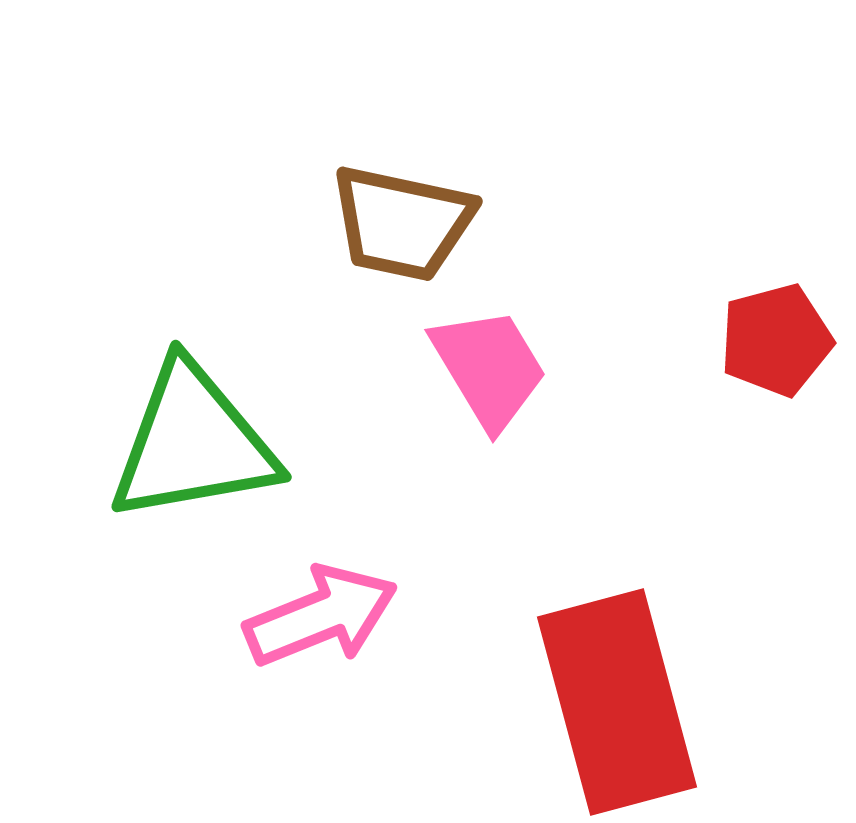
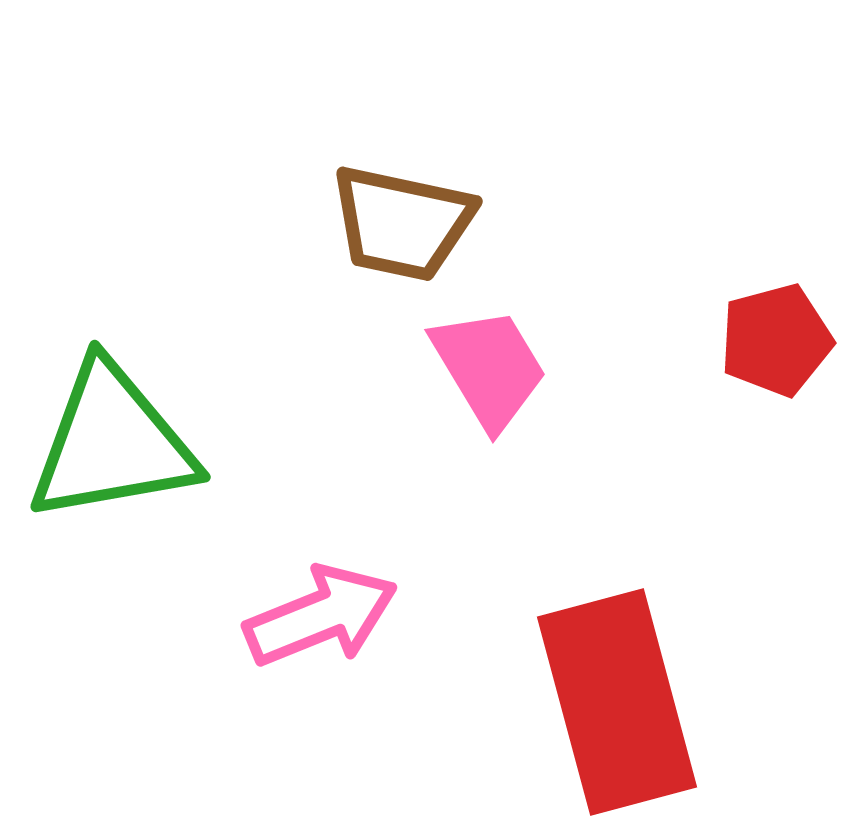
green triangle: moved 81 px left
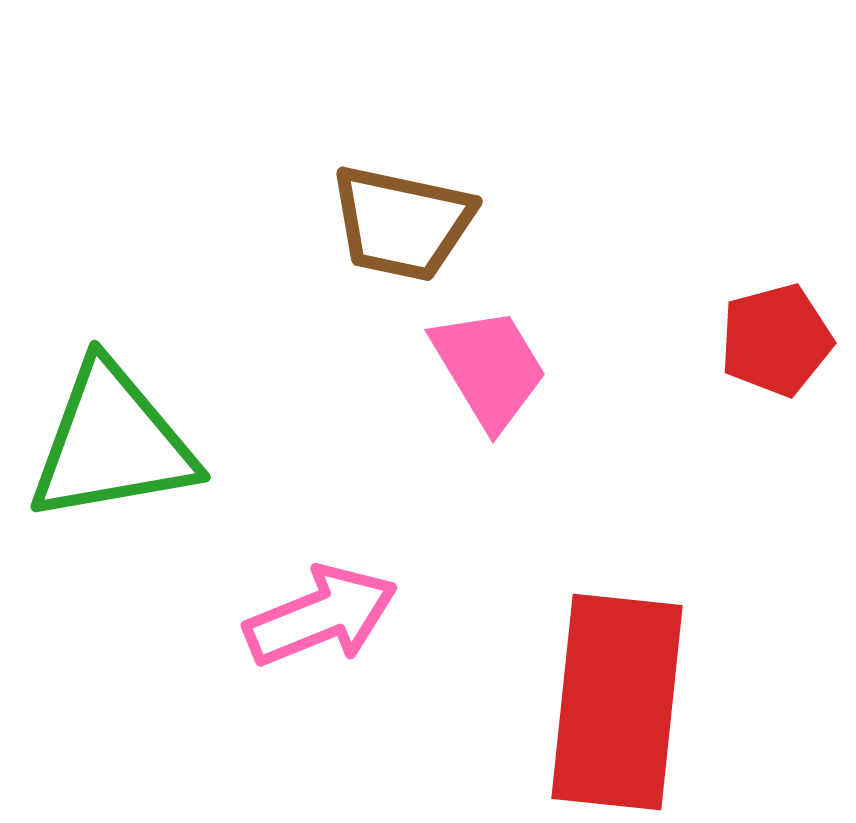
red rectangle: rotated 21 degrees clockwise
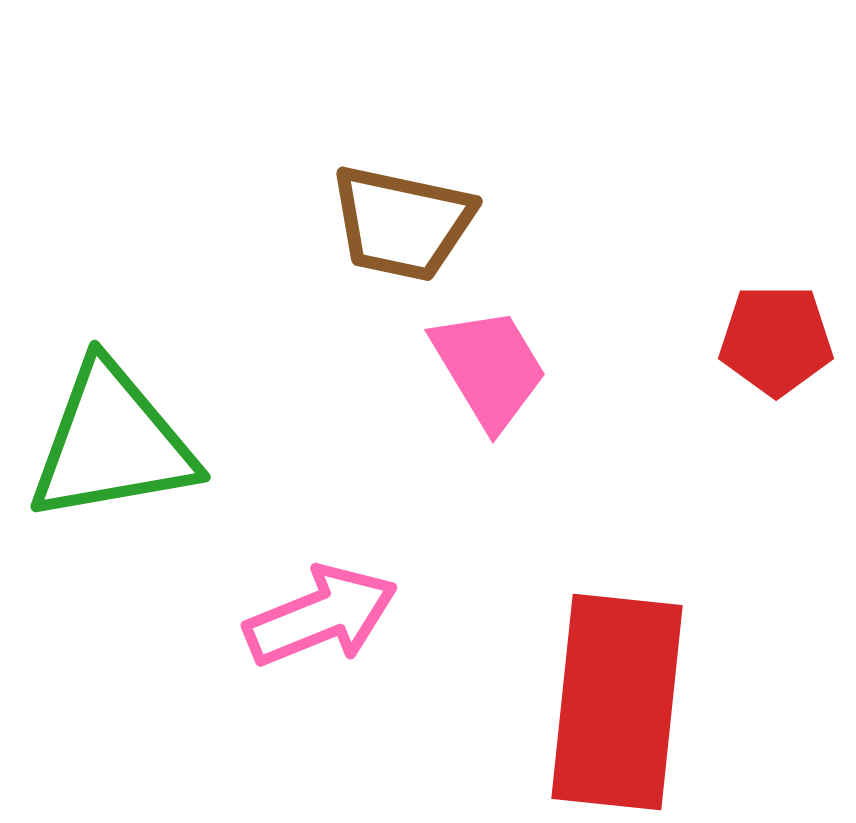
red pentagon: rotated 15 degrees clockwise
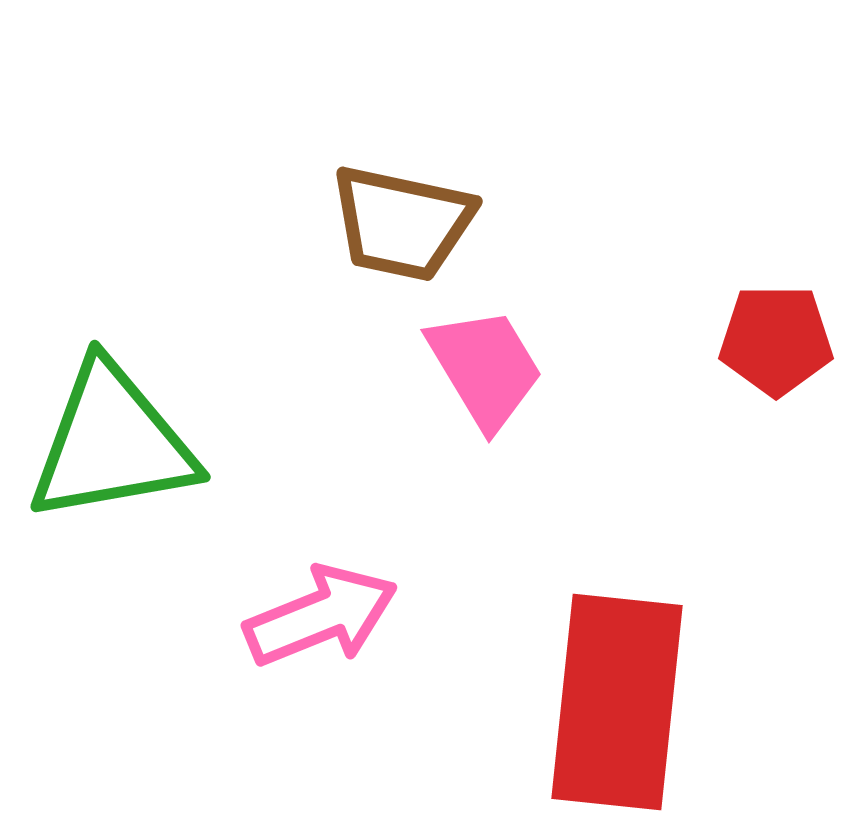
pink trapezoid: moved 4 px left
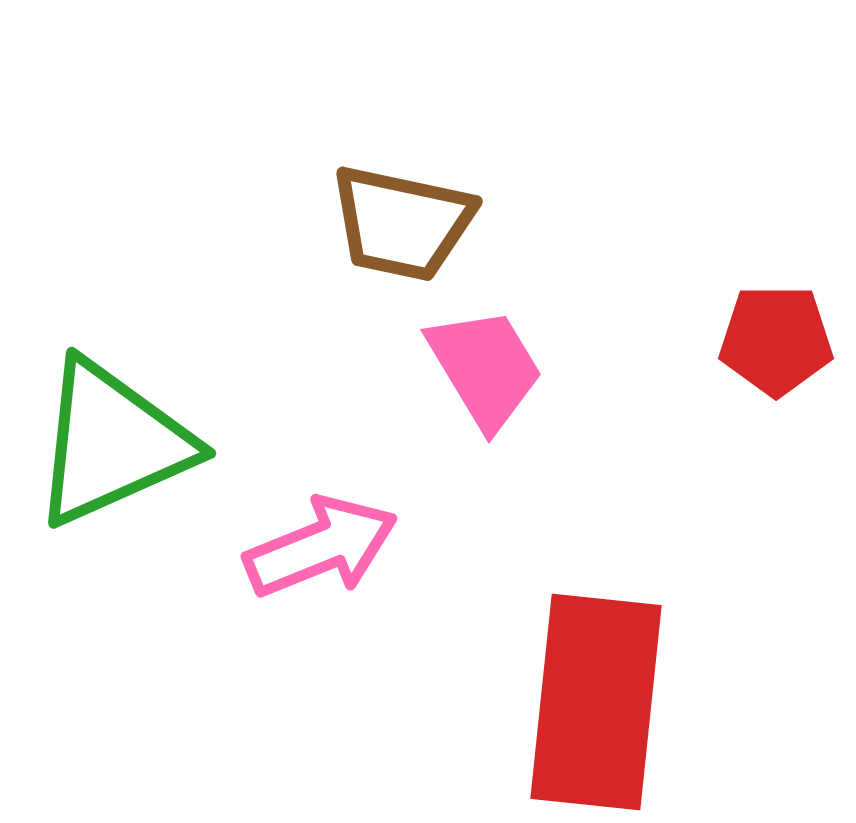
green triangle: rotated 14 degrees counterclockwise
pink arrow: moved 69 px up
red rectangle: moved 21 px left
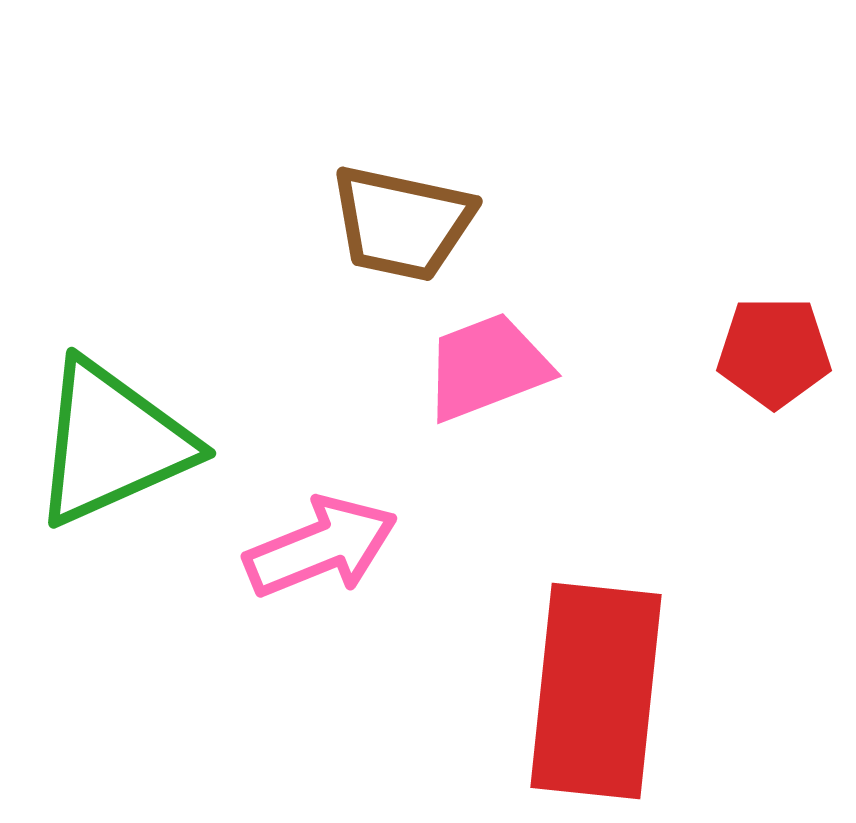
red pentagon: moved 2 px left, 12 px down
pink trapezoid: moved 2 px right, 1 px up; rotated 80 degrees counterclockwise
red rectangle: moved 11 px up
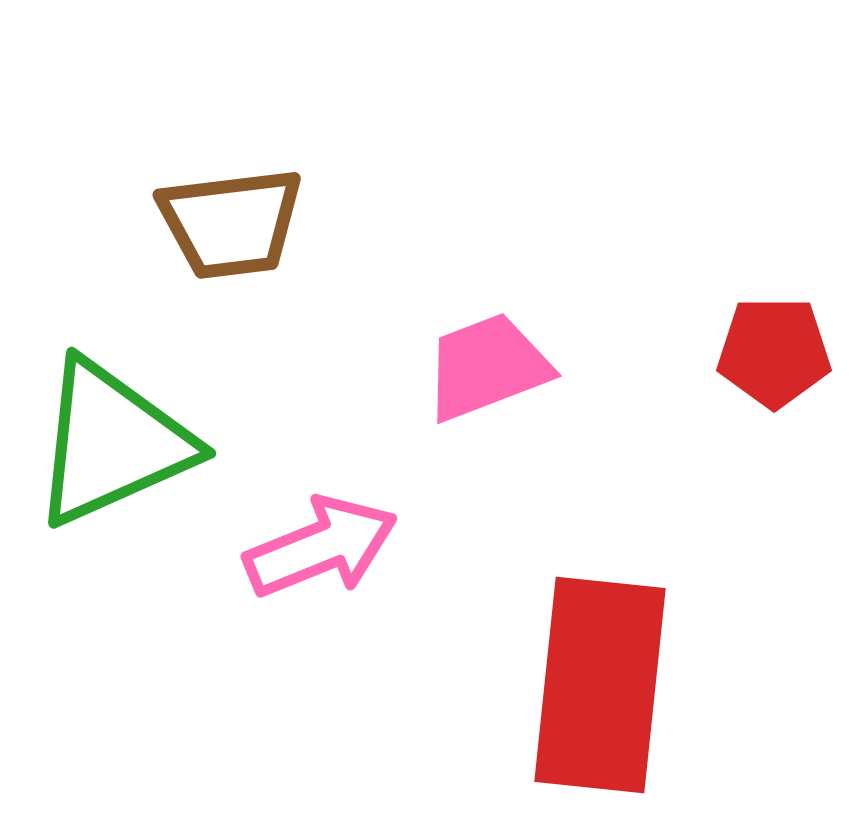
brown trapezoid: moved 171 px left; rotated 19 degrees counterclockwise
red rectangle: moved 4 px right, 6 px up
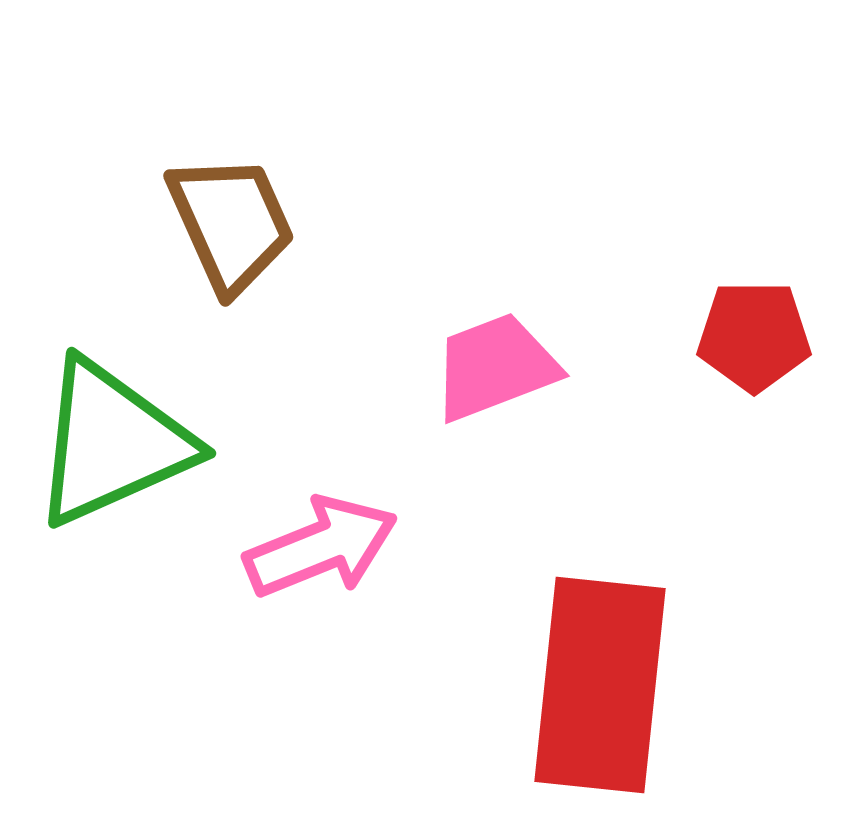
brown trapezoid: rotated 107 degrees counterclockwise
red pentagon: moved 20 px left, 16 px up
pink trapezoid: moved 8 px right
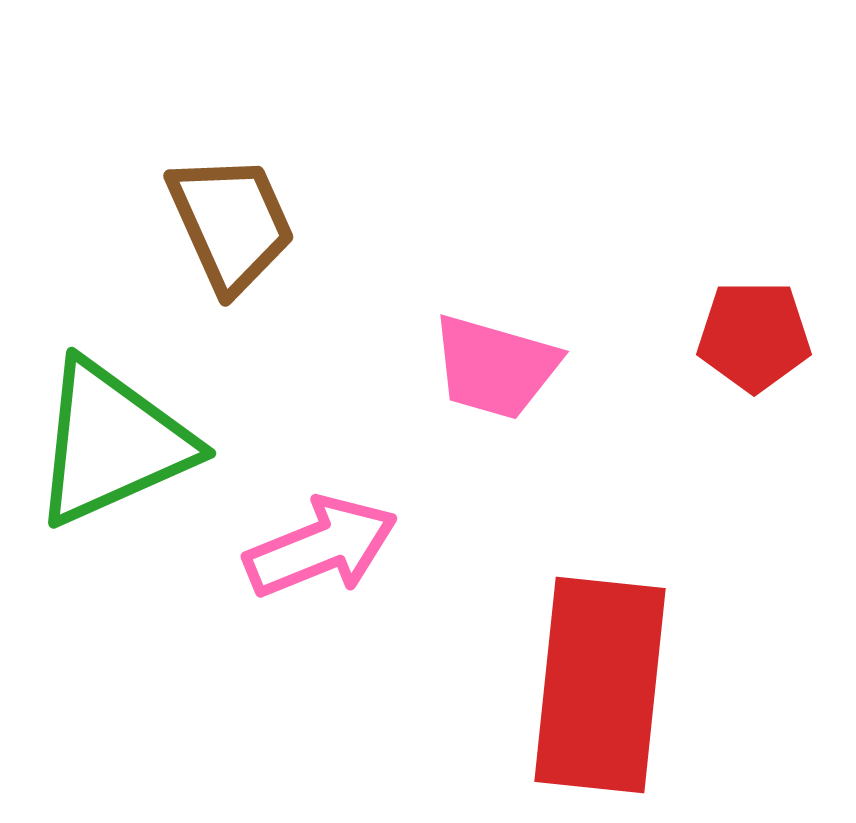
pink trapezoid: rotated 143 degrees counterclockwise
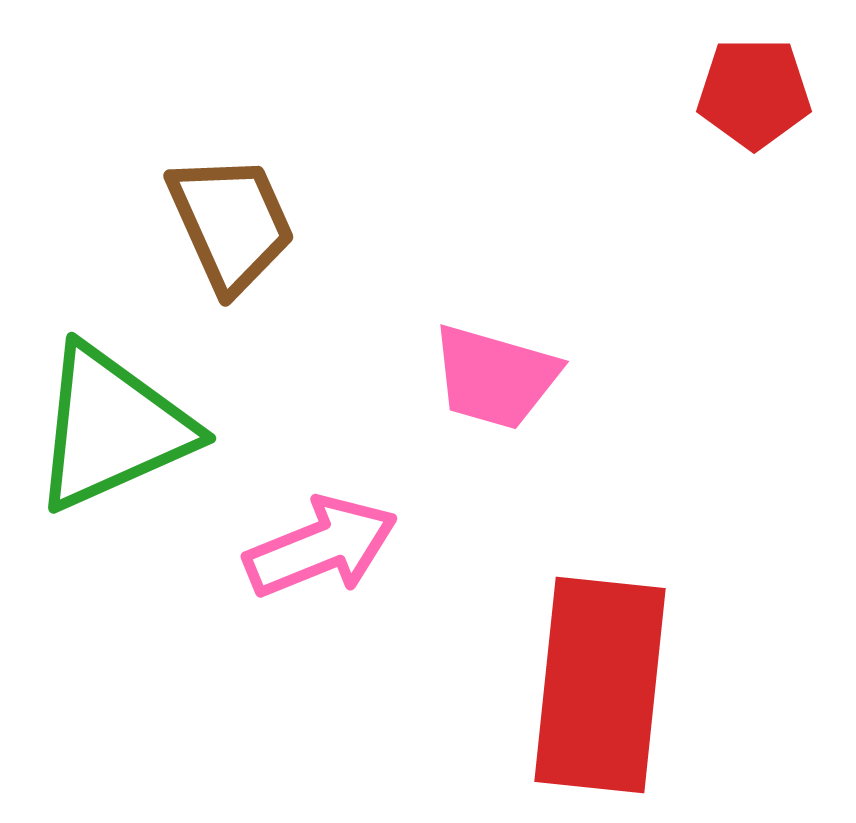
red pentagon: moved 243 px up
pink trapezoid: moved 10 px down
green triangle: moved 15 px up
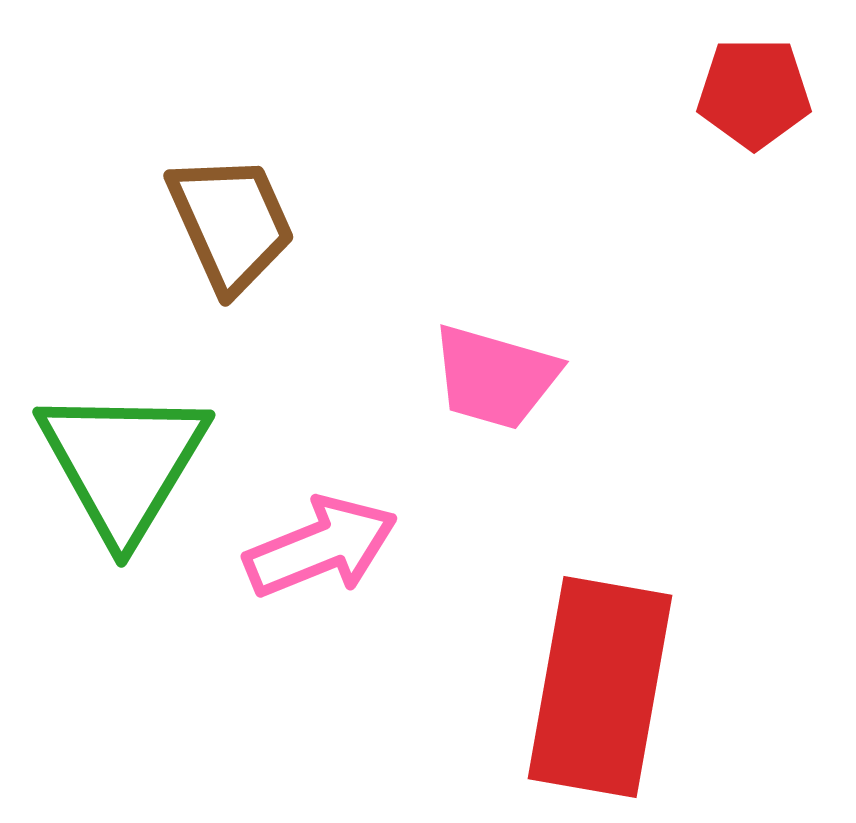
green triangle: moved 11 px right, 35 px down; rotated 35 degrees counterclockwise
red rectangle: moved 2 px down; rotated 4 degrees clockwise
